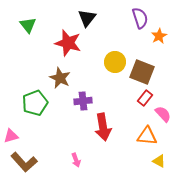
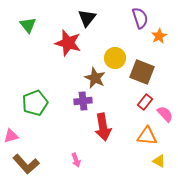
yellow circle: moved 4 px up
brown star: moved 35 px right
red rectangle: moved 4 px down
pink semicircle: moved 2 px right
brown L-shape: moved 2 px right, 2 px down
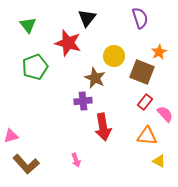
orange star: moved 16 px down
yellow circle: moved 1 px left, 2 px up
green pentagon: moved 36 px up
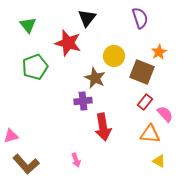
orange triangle: moved 3 px right, 2 px up
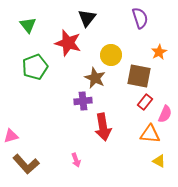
yellow circle: moved 3 px left, 1 px up
brown square: moved 3 px left, 4 px down; rotated 10 degrees counterclockwise
pink semicircle: rotated 66 degrees clockwise
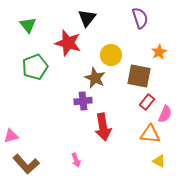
red rectangle: moved 2 px right
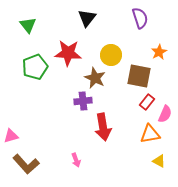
red star: moved 10 px down; rotated 12 degrees counterclockwise
orange triangle: rotated 15 degrees counterclockwise
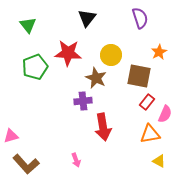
brown star: moved 1 px right
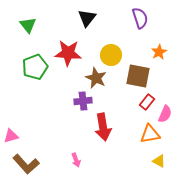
brown square: moved 1 px left
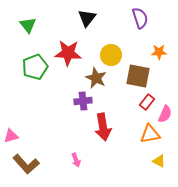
orange star: rotated 28 degrees clockwise
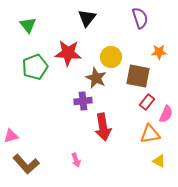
yellow circle: moved 2 px down
pink semicircle: moved 1 px right
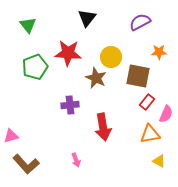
purple semicircle: moved 4 px down; rotated 100 degrees counterclockwise
purple cross: moved 13 px left, 4 px down
